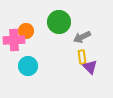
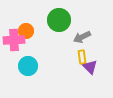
green circle: moved 2 px up
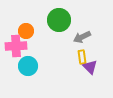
pink cross: moved 2 px right, 6 px down
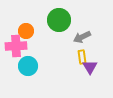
purple triangle: rotated 14 degrees clockwise
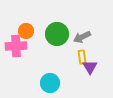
green circle: moved 2 px left, 14 px down
cyan circle: moved 22 px right, 17 px down
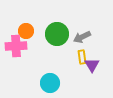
purple triangle: moved 2 px right, 2 px up
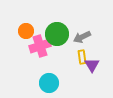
pink cross: moved 24 px right; rotated 15 degrees counterclockwise
cyan circle: moved 1 px left
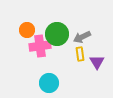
orange circle: moved 1 px right, 1 px up
pink cross: rotated 10 degrees clockwise
yellow rectangle: moved 2 px left, 3 px up
purple triangle: moved 5 px right, 3 px up
